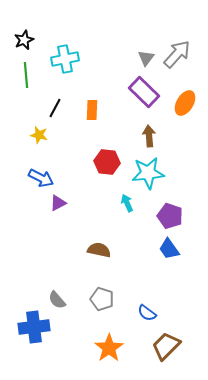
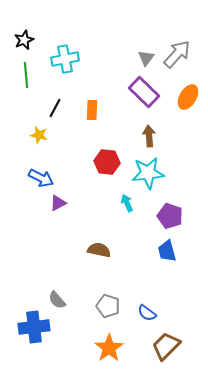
orange ellipse: moved 3 px right, 6 px up
blue trapezoid: moved 2 px left, 2 px down; rotated 20 degrees clockwise
gray pentagon: moved 6 px right, 7 px down
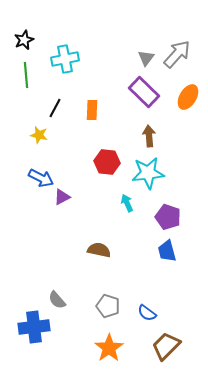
purple triangle: moved 4 px right, 6 px up
purple pentagon: moved 2 px left, 1 px down
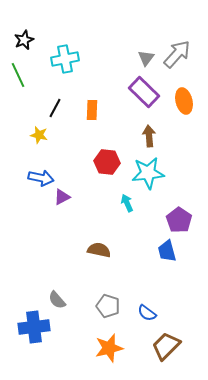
green line: moved 8 px left; rotated 20 degrees counterclockwise
orange ellipse: moved 4 px left, 4 px down; rotated 45 degrees counterclockwise
blue arrow: rotated 15 degrees counterclockwise
purple pentagon: moved 11 px right, 3 px down; rotated 15 degrees clockwise
orange star: rotated 20 degrees clockwise
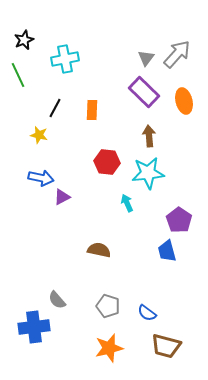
brown trapezoid: rotated 120 degrees counterclockwise
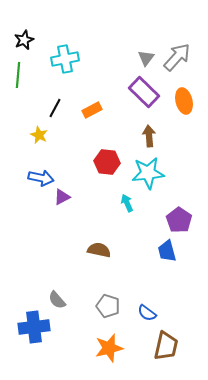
gray arrow: moved 3 px down
green line: rotated 30 degrees clockwise
orange rectangle: rotated 60 degrees clockwise
yellow star: rotated 12 degrees clockwise
brown trapezoid: rotated 92 degrees counterclockwise
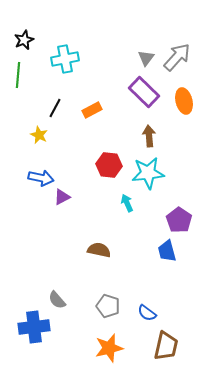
red hexagon: moved 2 px right, 3 px down
